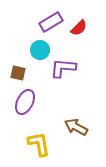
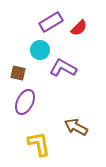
purple L-shape: rotated 24 degrees clockwise
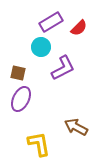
cyan circle: moved 1 px right, 3 px up
purple L-shape: rotated 124 degrees clockwise
purple ellipse: moved 4 px left, 3 px up
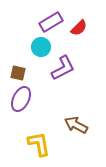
brown arrow: moved 2 px up
